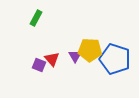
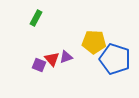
yellow pentagon: moved 4 px right, 8 px up
purple triangle: moved 9 px left, 1 px down; rotated 40 degrees clockwise
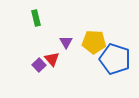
green rectangle: rotated 42 degrees counterclockwise
purple triangle: moved 15 px up; rotated 40 degrees counterclockwise
purple square: rotated 24 degrees clockwise
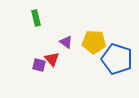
purple triangle: rotated 24 degrees counterclockwise
blue pentagon: moved 2 px right
purple square: rotated 32 degrees counterclockwise
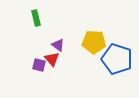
purple triangle: moved 8 px left, 3 px down
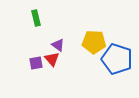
purple square: moved 3 px left, 2 px up; rotated 24 degrees counterclockwise
